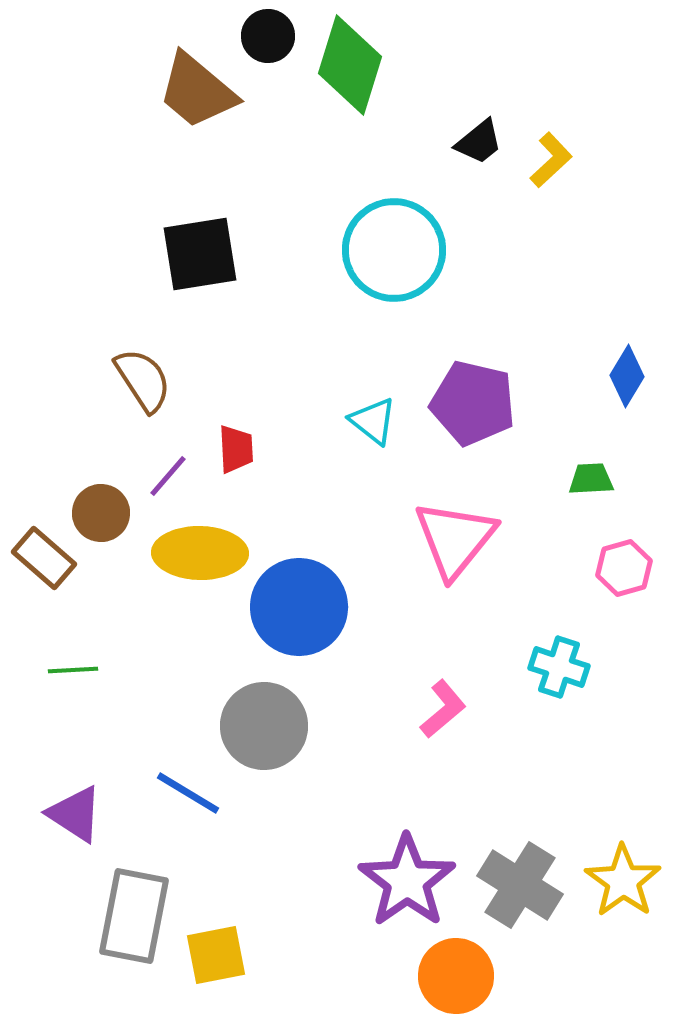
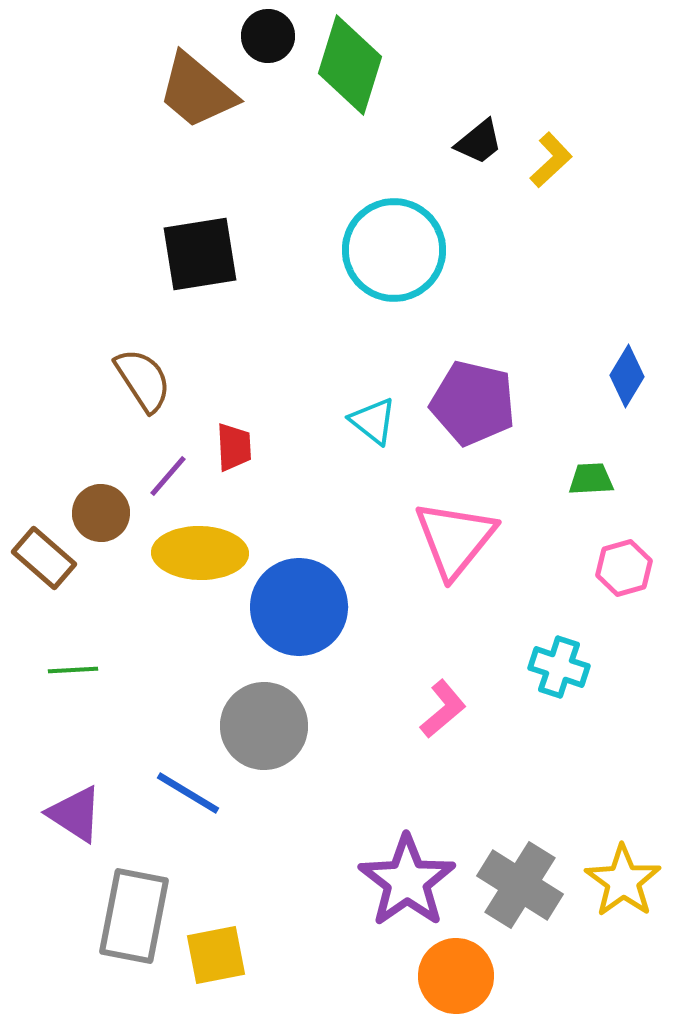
red trapezoid: moved 2 px left, 2 px up
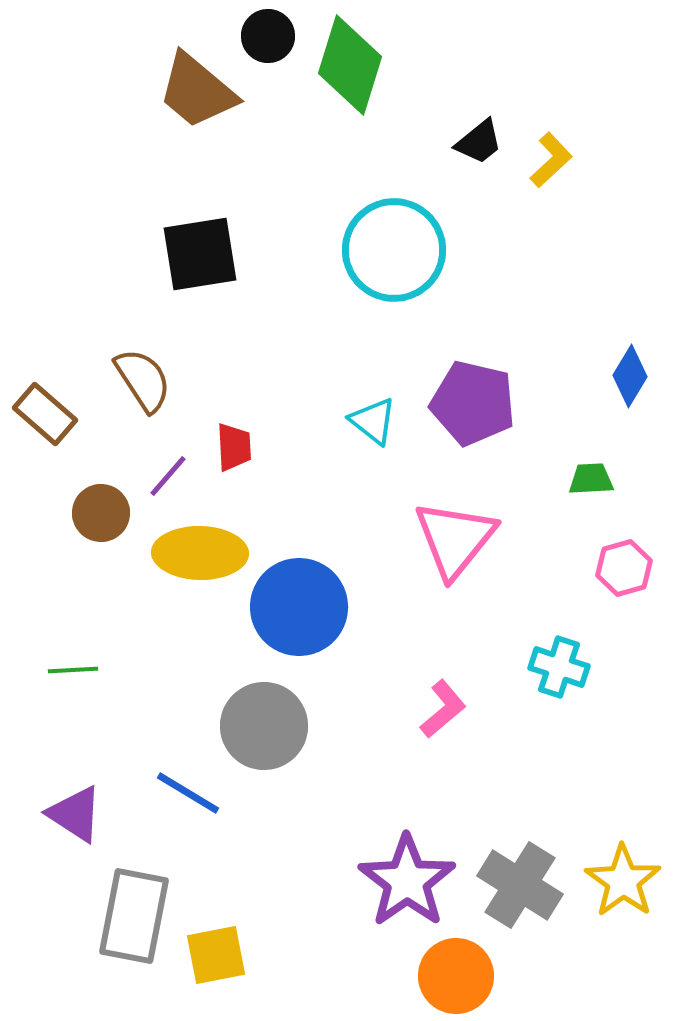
blue diamond: moved 3 px right
brown rectangle: moved 1 px right, 144 px up
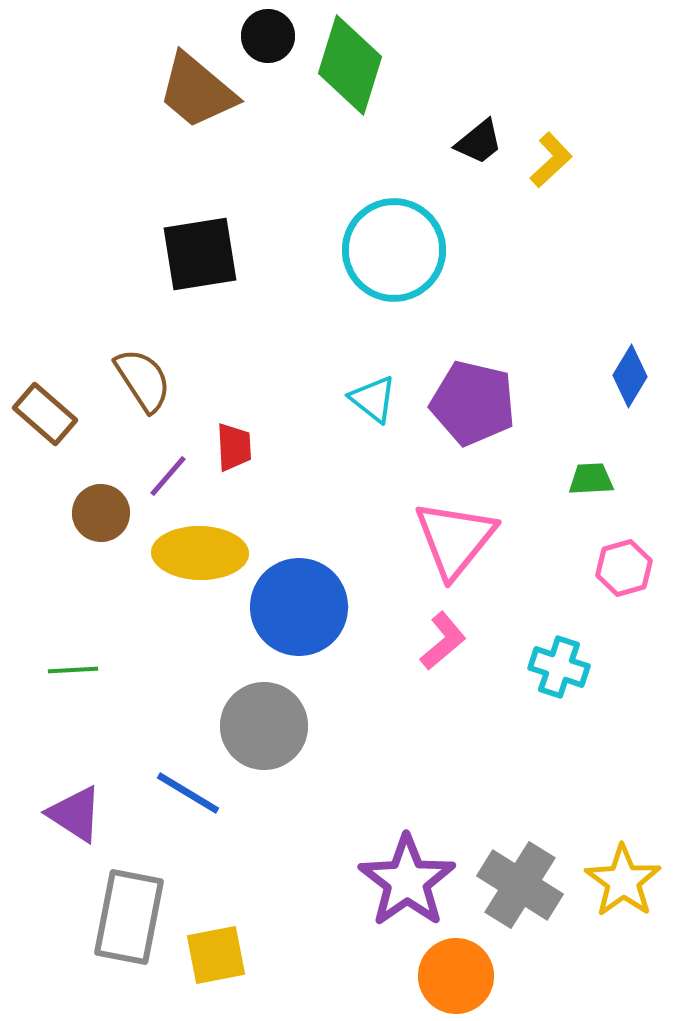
cyan triangle: moved 22 px up
pink L-shape: moved 68 px up
gray rectangle: moved 5 px left, 1 px down
